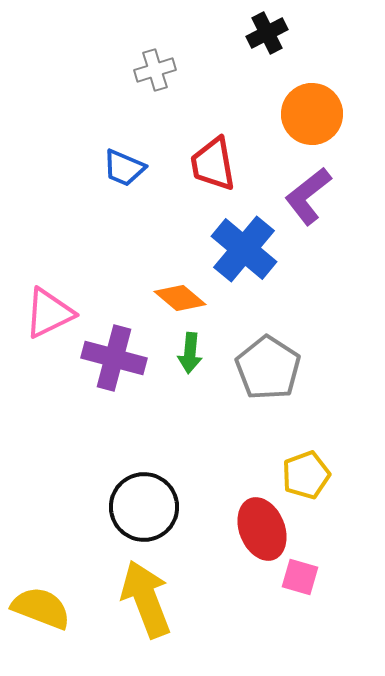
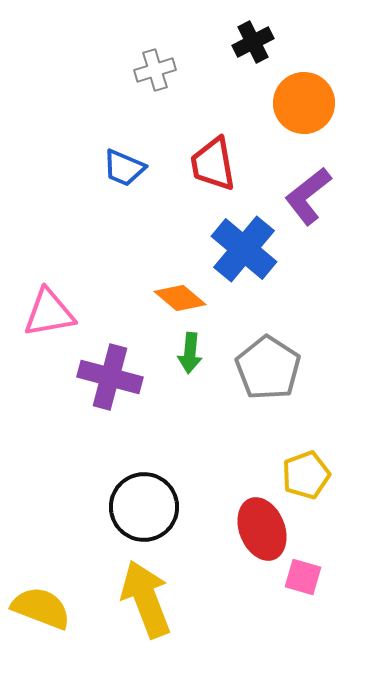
black cross: moved 14 px left, 9 px down
orange circle: moved 8 px left, 11 px up
pink triangle: rotated 16 degrees clockwise
purple cross: moved 4 px left, 19 px down
pink square: moved 3 px right
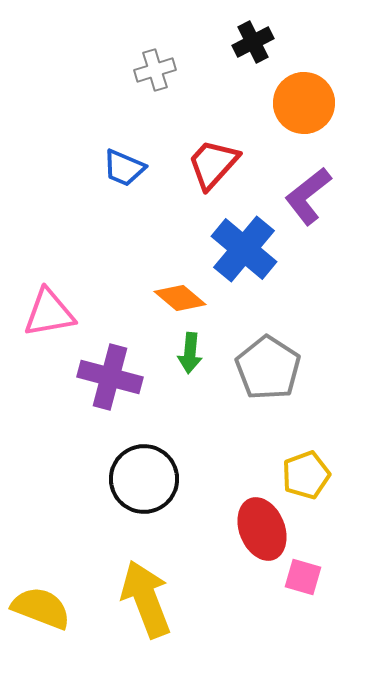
red trapezoid: rotated 52 degrees clockwise
black circle: moved 28 px up
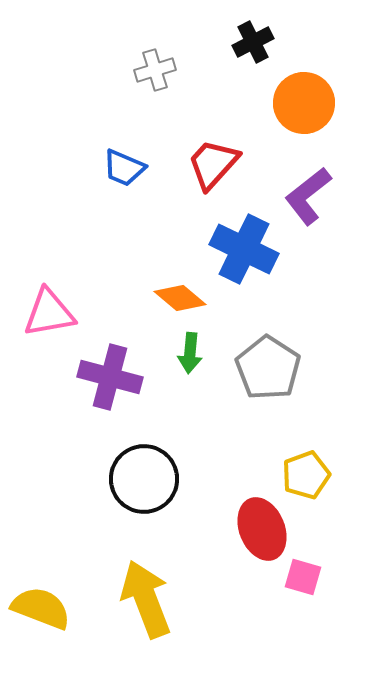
blue cross: rotated 14 degrees counterclockwise
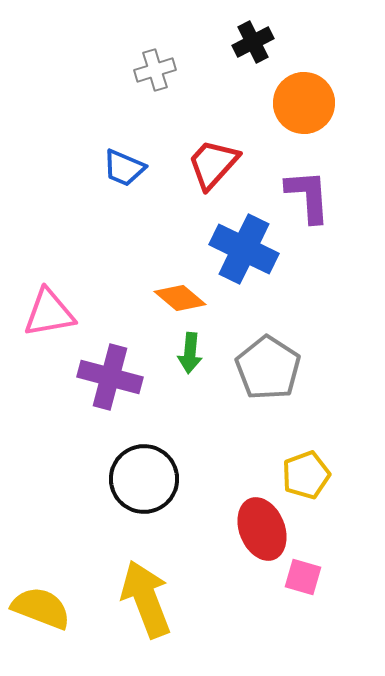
purple L-shape: rotated 124 degrees clockwise
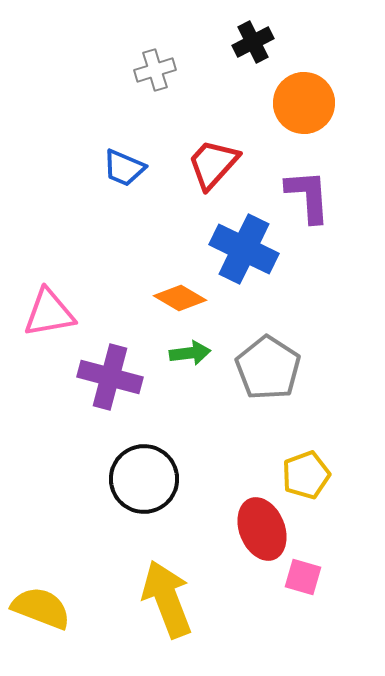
orange diamond: rotated 9 degrees counterclockwise
green arrow: rotated 102 degrees counterclockwise
yellow arrow: moved 21 px right
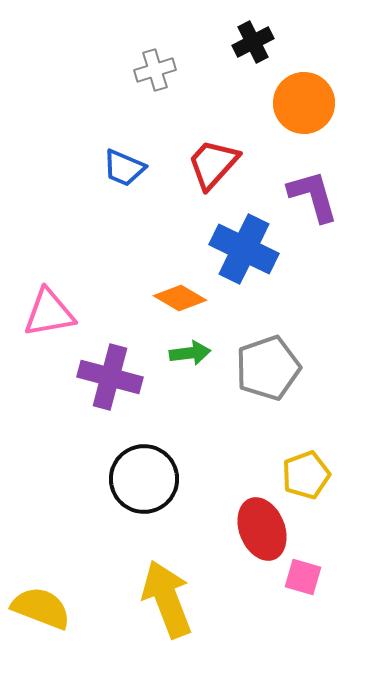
purple L-shape: moved 5 px right; rotated 12 degrees counterclockwise
gray pentagon: rotated 20 degrees clockwise
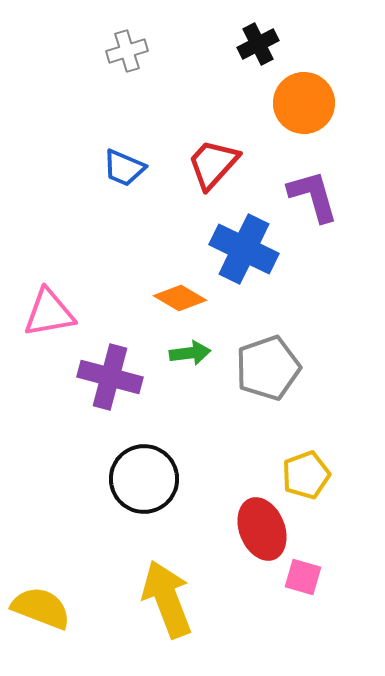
black cross: moved 5 px right, 2 px down
gray cross: moved 28 px left, 19 px up
